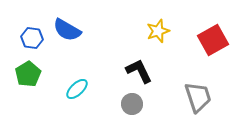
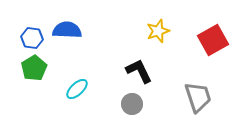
blue semicircle: rotated 152 degrees clockwise
green pentagon: moved 6 px right, 6 px up
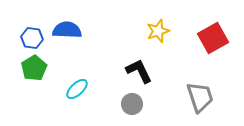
red square: moved 2 px up
gray trapezoid: moved 2 px right
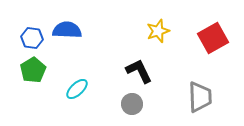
green pentagon: moved 1 px left, 2 px down
gray trapezoid: rotated 16 degrees clockwise
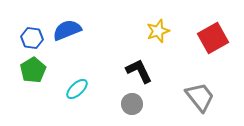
blue semicircle: rotated 24 degrees counterclockwise
gray trapezoid: rotated 36 degrees counterclockwise
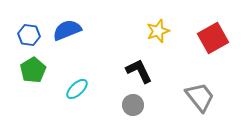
blue hexagon: moved 3 px left, 3 px up
gray circle: moved 1 px right, 1 px down
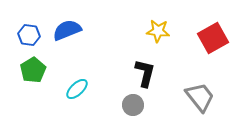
yellow star: rotated 25 degrees clockwise
black L-shape: moved 6 px right, 2 px down; rotated 40 degrees clockwise
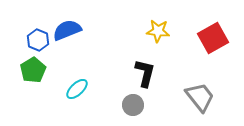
blue hexagon: moved 9 px right, 5 px down; rotated 15 degrees clockwise
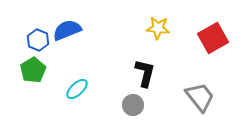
yellow star: moved 3 px up
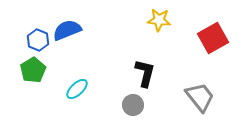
yellow star: moved 1 px right, 8 px up
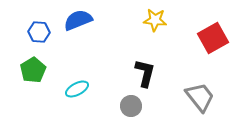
yellow star: moved 4 px left
blue semicircle: moved 11 px right, 10 px up
blue hexagon: moved 1 px right, 8 px up; rotated 20 degrees counterclockwise
cyan ellipse: rotated 15 degrees clockwise
gray circle: moved 2 px left, 1 px down
